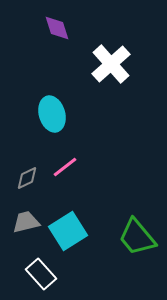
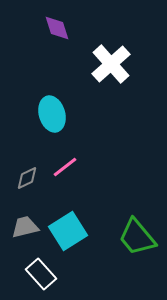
gray trapezoid: moved 1 px left, 5 px down
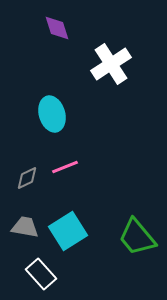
white cross: rotated 9 degrees clockwise
pink line: rotated 16 degrees clockwise
gray trapezoid: rotated 24 degrees clockwise
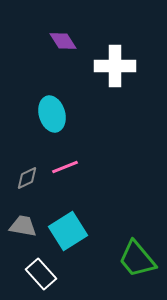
purple diamond: moved 6 px right, 13 px down; rotated 16 degrees counterclockwise
white cross: moved 4 px right, 2 px down; rotated 33 degrees clockwise
gray trapezoid: moved 2 px left, 1 px up
green trapezoid: moved 22 px down
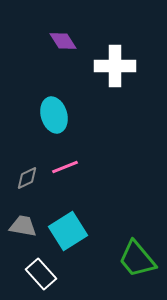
cyan ellipse: moved 2 px right, 1 px down
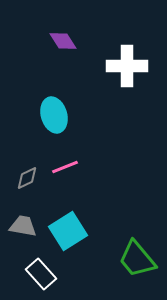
white cross: moved 12 px right
